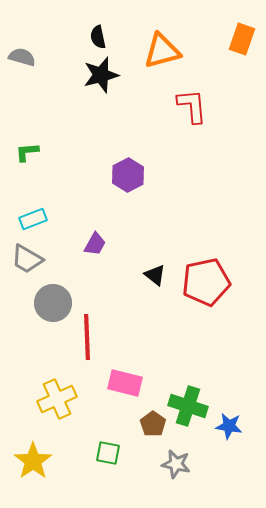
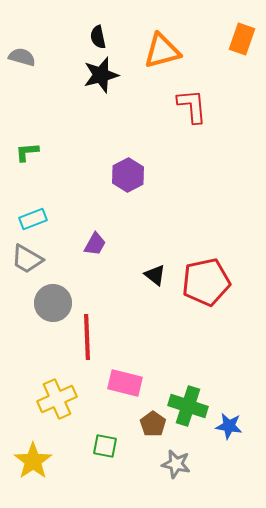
green square: moved 3 px left, 7 px up
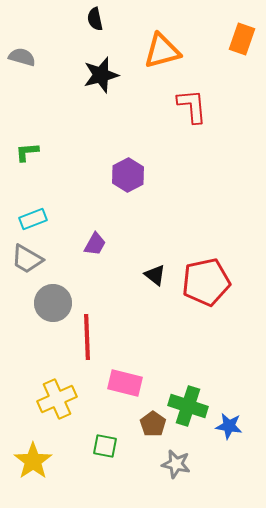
black semicircle: moved 3 px left, 18 px up
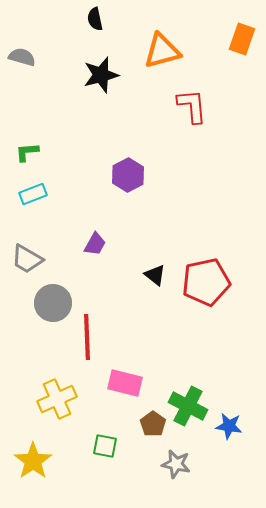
cyan rectangle: moved 25 px up
green cross: rotated 9 degrees clockwise
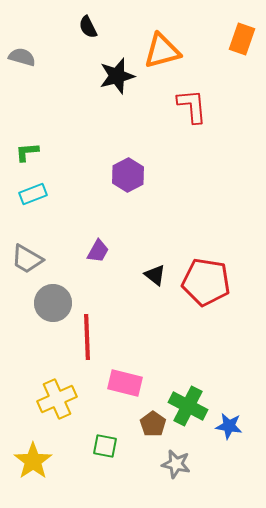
black semicircle: moved 7 px left, 8 px down; rotated 15 degrees counterclockwise
black star: moved 16 px right, 1 px down
purple trapezoid: moved 3 px right, 7 px down
red pentagon: rotated 21 degrees clockwise
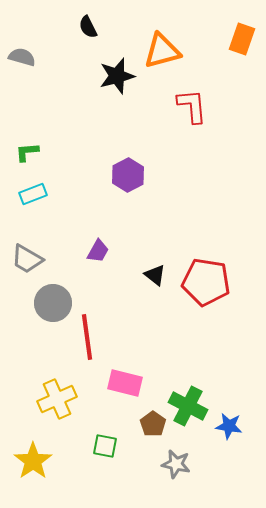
red line: rotated 6 degrees counterclockwise
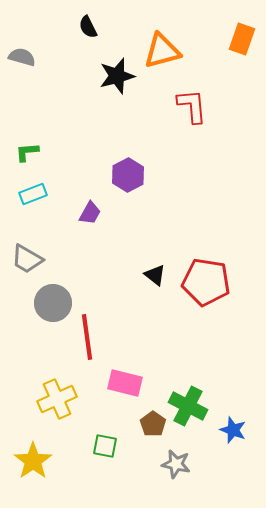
purple trapezoid: moved 8 px left, 38 px up
blue star: moved 4 px right, 4 px down; rotated 12 degrees clockwise
